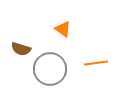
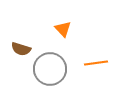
orange triangle: rotated 12 degrees clockwise
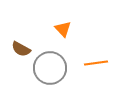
brown semicircle: rotated 12 degrees clockwise
gray circle: moved 1 px up
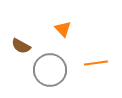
brown semicircle: moved 3 px up
gray circle: moved 2 px down
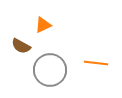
orange triangle: moved 20 px left, 4 px up; rotated 48 degrees clockwise
orange line: rotated 15 degrees clockwise
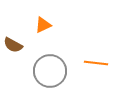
brown semicircle: moved 8 px left, 1 px up
gray circle: moved 1 px down
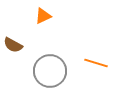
orange triangle: moved 9 px up
orange line: rotated 10 degrees clockwise
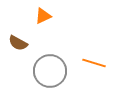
brown semicircle: moved 5 px right, 2 px up
orange line: moved 2 px left
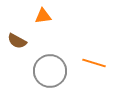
orange triangle: rotated 18 degrees clockwise
brown semicircle: moved 1 px left, 2 px up
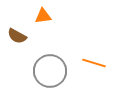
brown semicircle: moved 5 px up
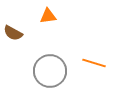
orange triangle: moved 5 px right
brown semicircle: moved 4 px left, 3 px up
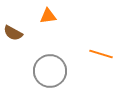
orange line: moved 7 px right, 9 px up
